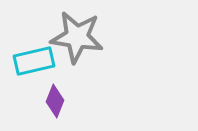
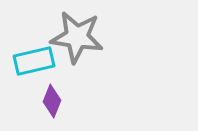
purple diamond: moved 3 px left
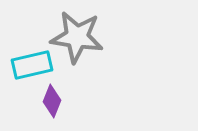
cyan rectangle: moved 2 px left, 4 px down
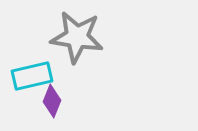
cyan rectangle: moved 11 px down
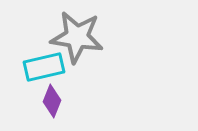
cyan rectangle: moved 12 px right, 9 px up
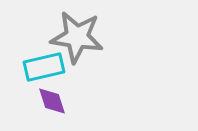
purple diamond: rotated 40 degrees counterclockwise
